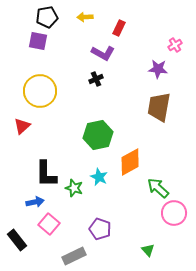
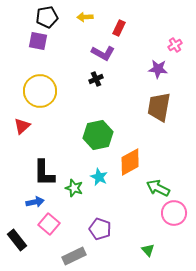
black L-shape: moved 2 px left, 1 px up
green arrow: rotated 15 degrees counterclockwise
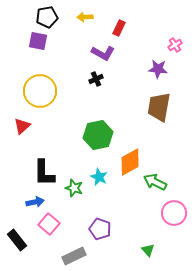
green arrow: moved 3 px left, 6 px up
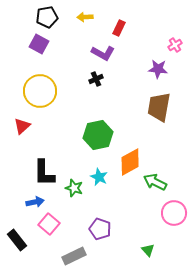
purple square: moved 1 px right, 3 px down; rotated 18 degrees clockwise
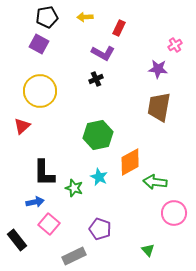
green arrow: rotated 20 degrees counterclockwise
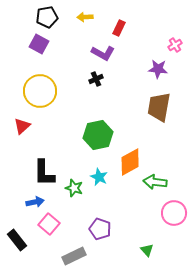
green triangle: moved 1 px left
